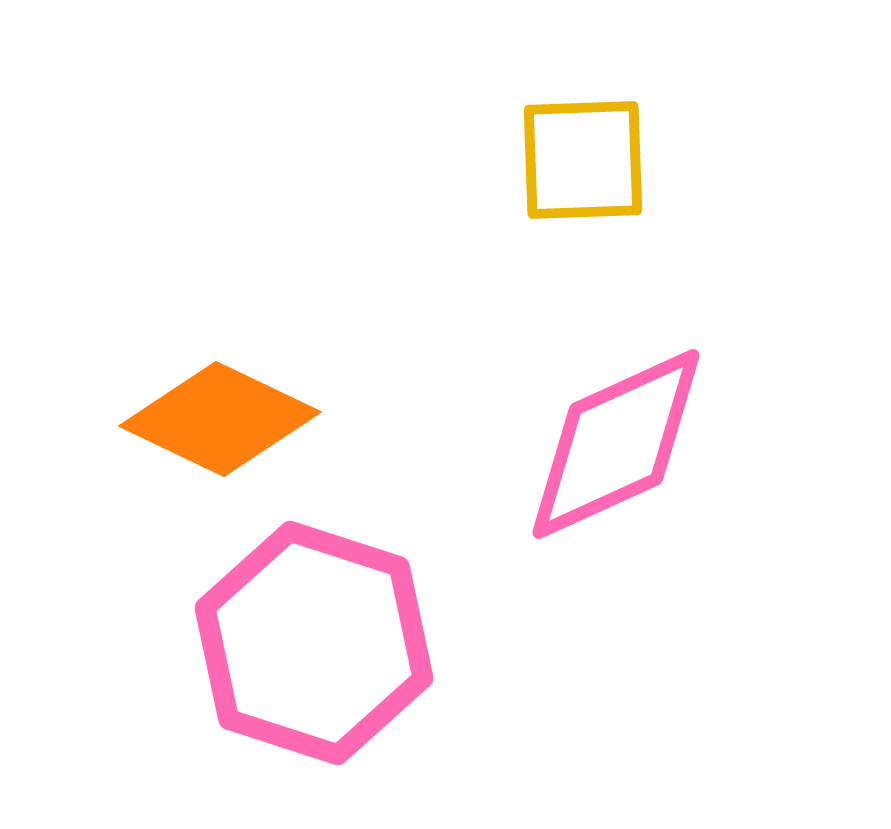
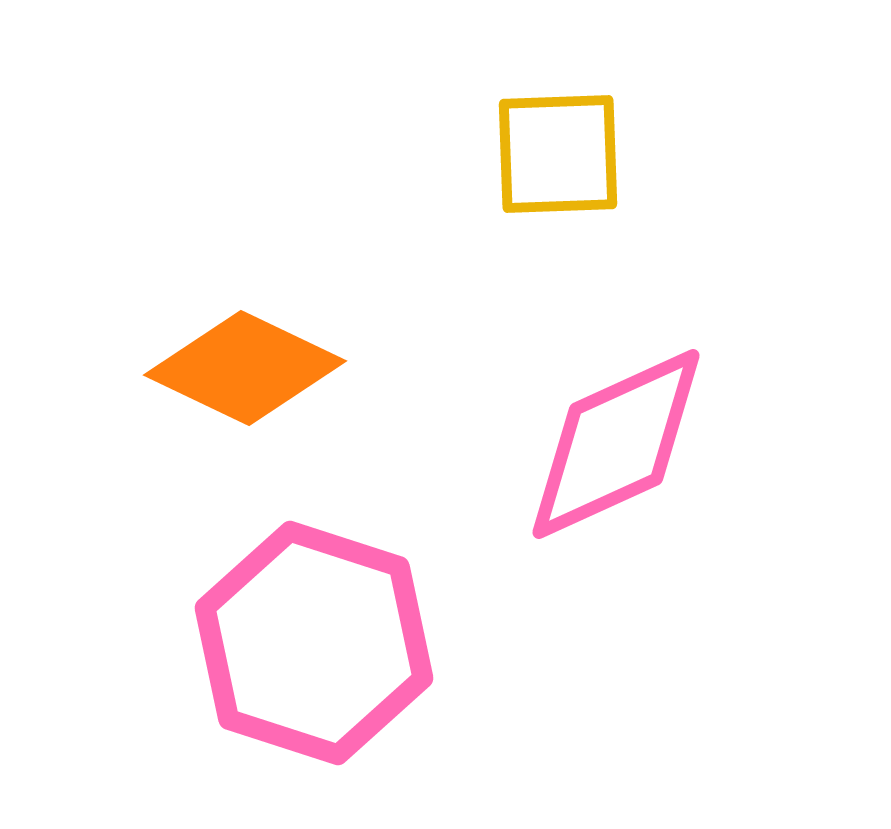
yellow square: moved 25 px left, 6 px up
orange diamond: moved 25 px right, 51 px up
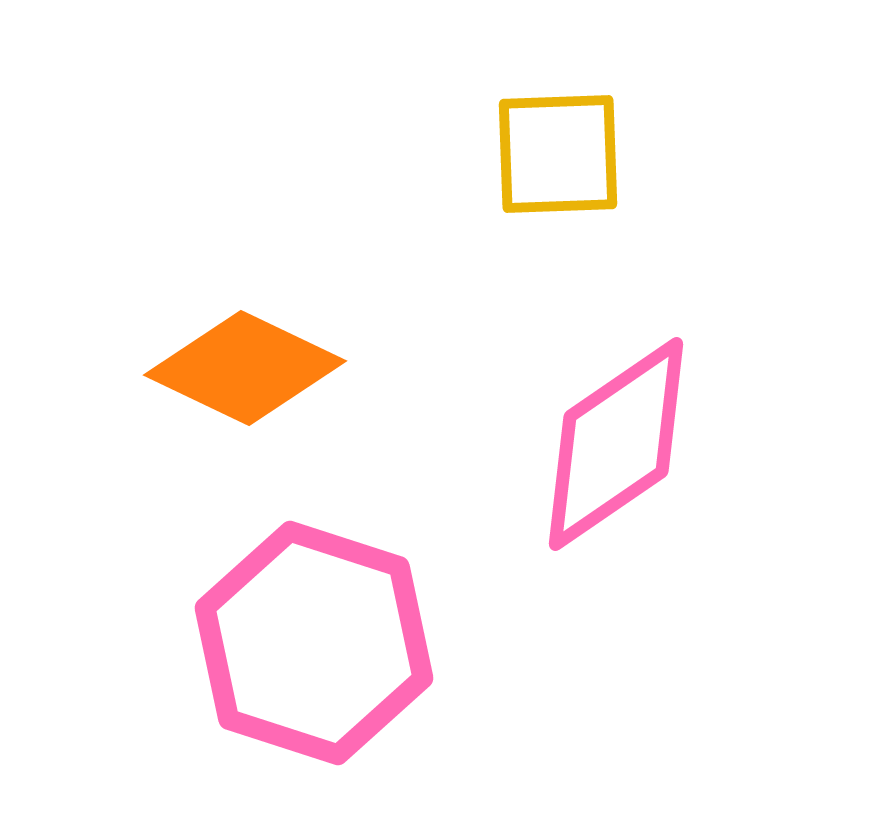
pink diamond: rotated 10 degrees counterclockwise
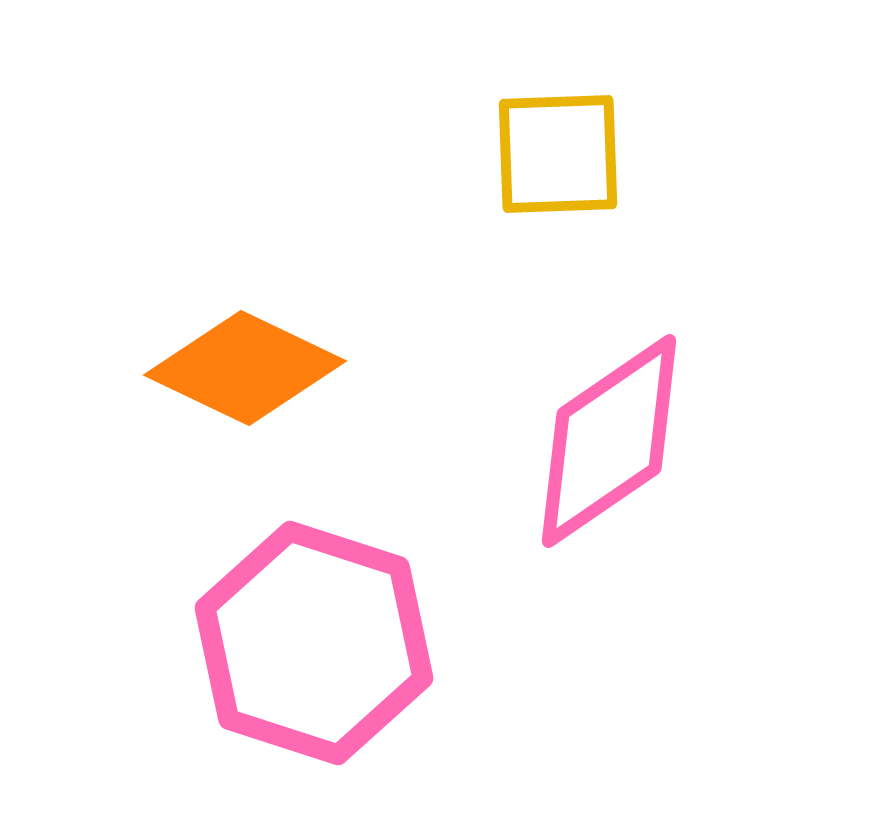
pink diamond: moved 7 px left, 3 px up
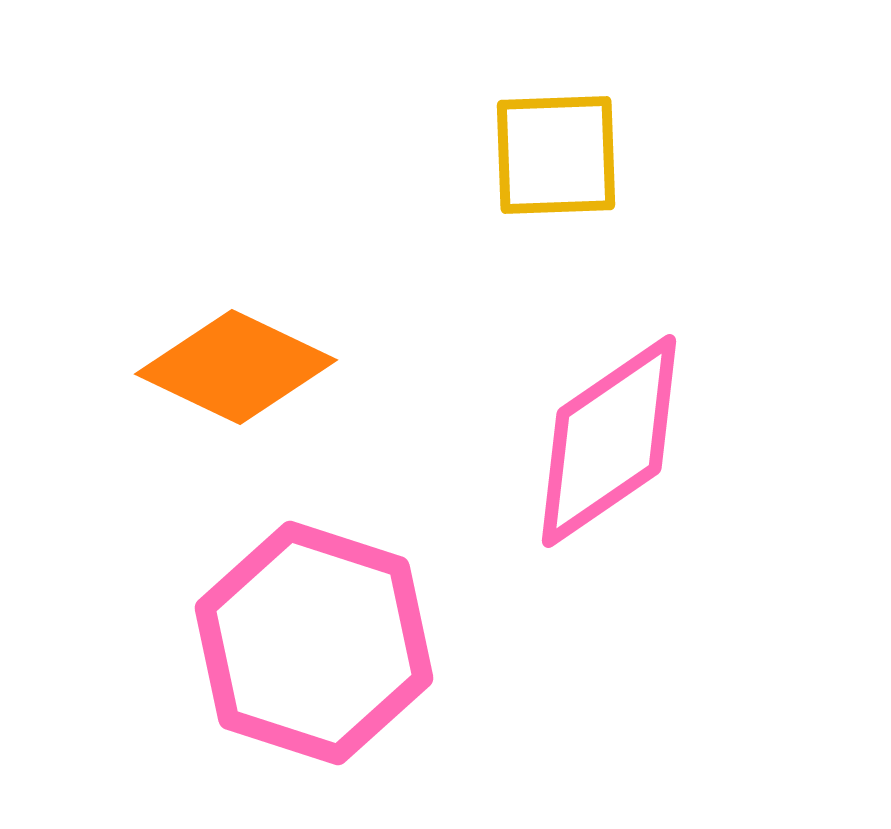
yellow square: moved 2 px left, 1 px down
orange diamond: moved 9 px left, 1 px up
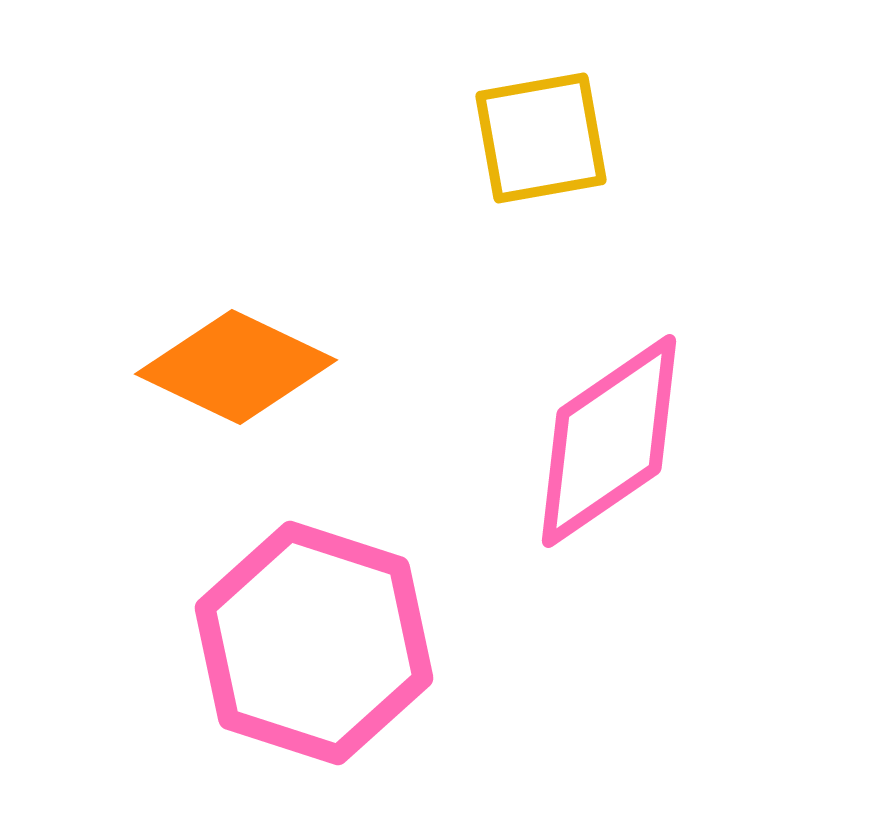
yellow square: moved 15 px left, 17 px up; rotated 8 degrees counterclockwise
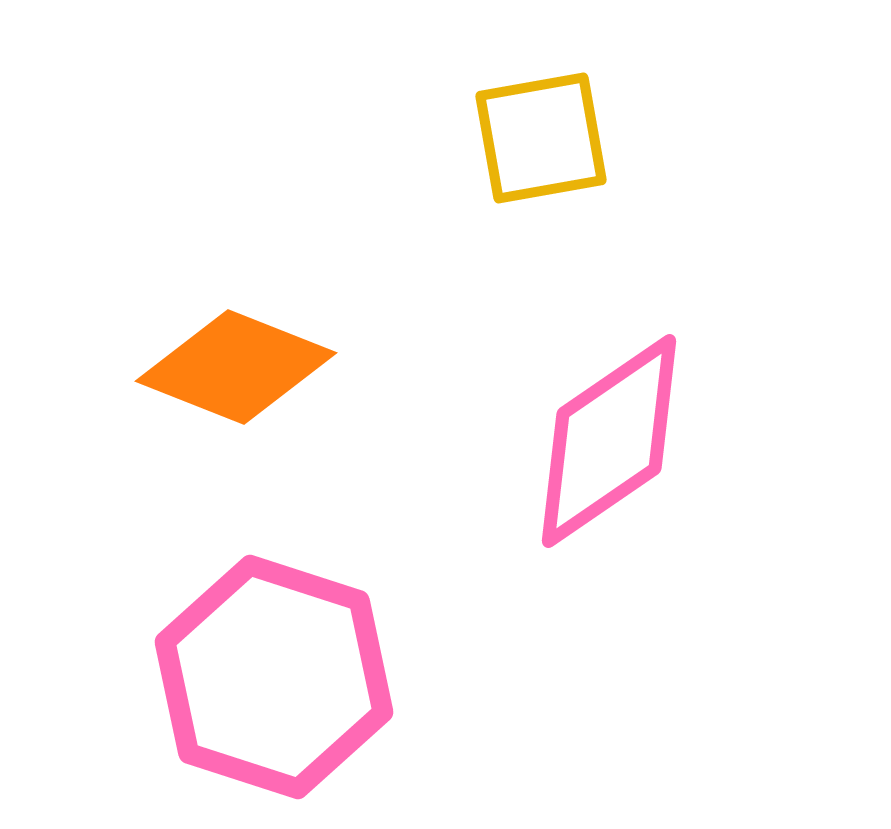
orange diamond: rotated 4 degrees counterclockwise
pink hexagon: moved 40 px left, 34 px down
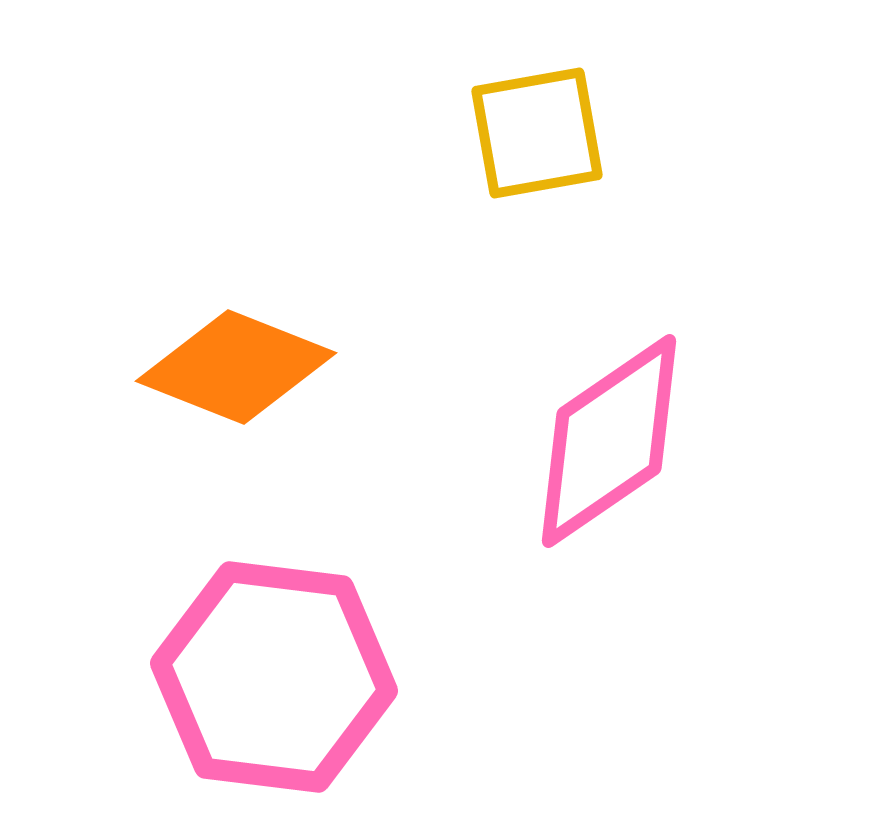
yellow square: moved 4 px left, 5 px up
pink hexagon: rotated 11 degrees counterclockwise
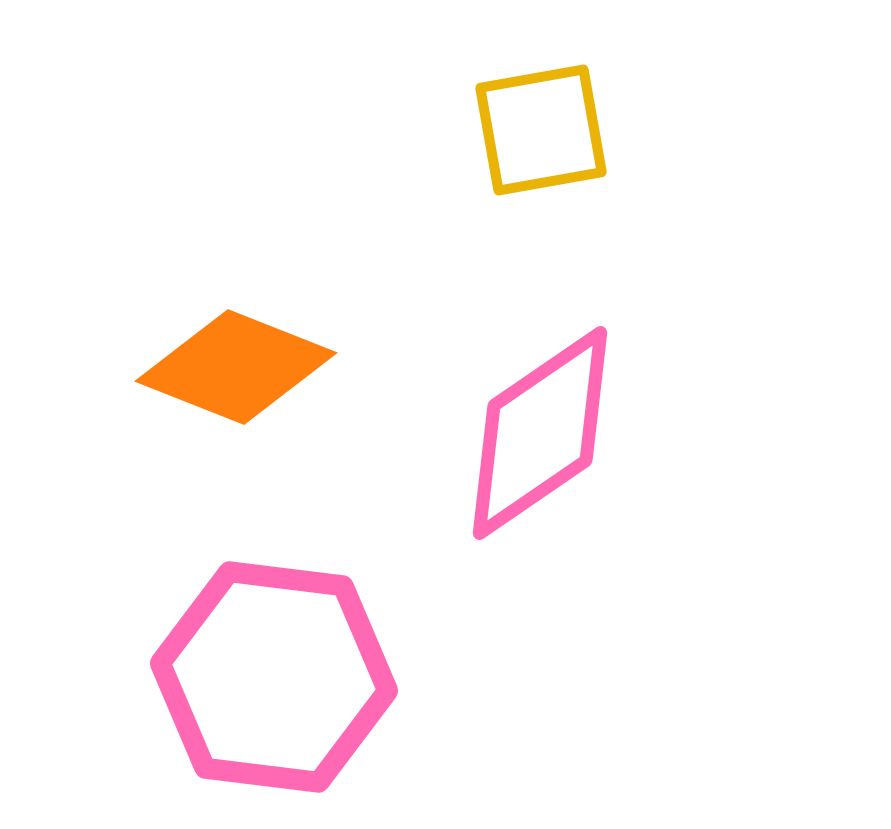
yellow square: moved 4 px right, 3 px up
pink diamond: moved 69 px left, 8 px up
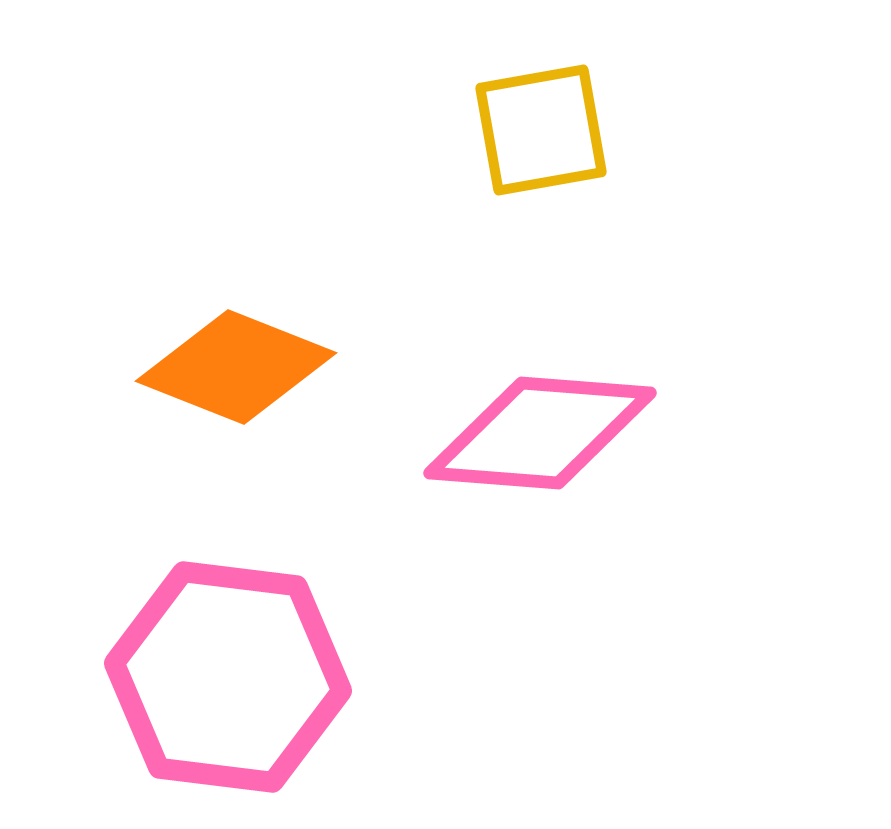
pink diamond: rotated 39 degrees clockwise
pink hexagon: moved 46 px left
